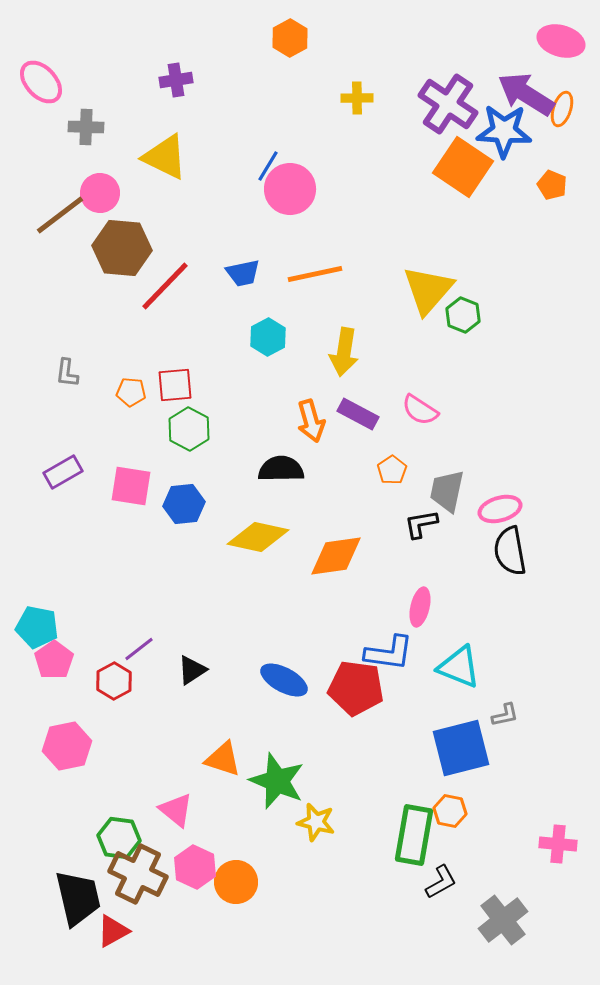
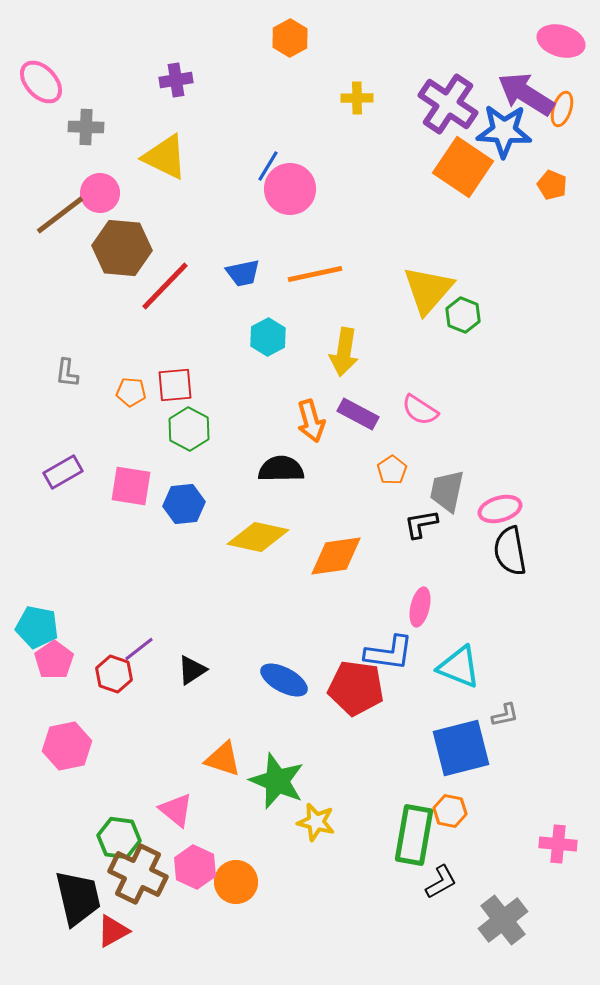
red hexagon at (114, 681): moved 7 px up; rotated 12 degrees counterclockwise
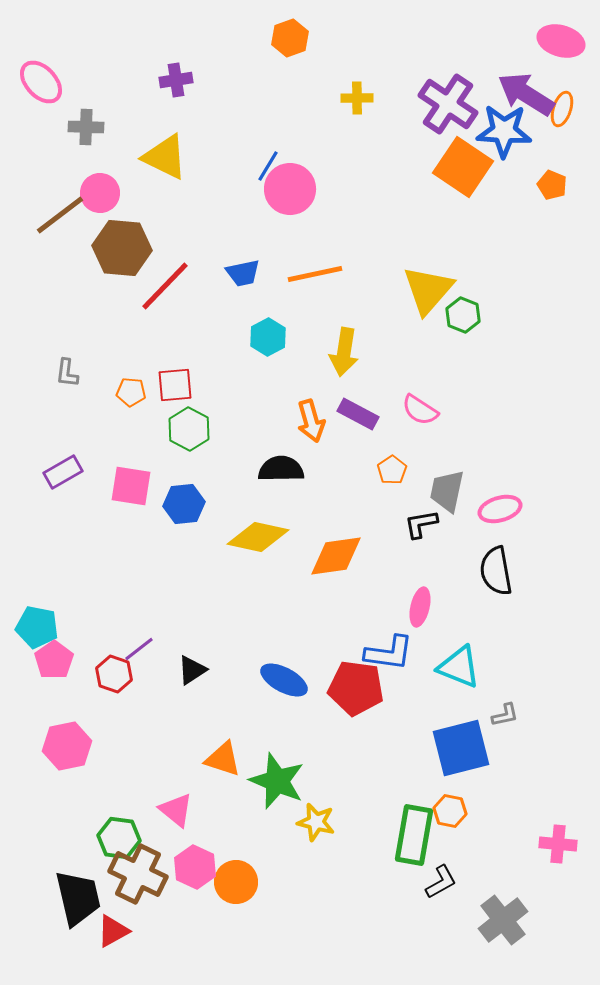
orange hexagon at (290, 38): rotated 9 degrees clockwise
black semicircle at (510, 551): moved 14 px left, 20 px down
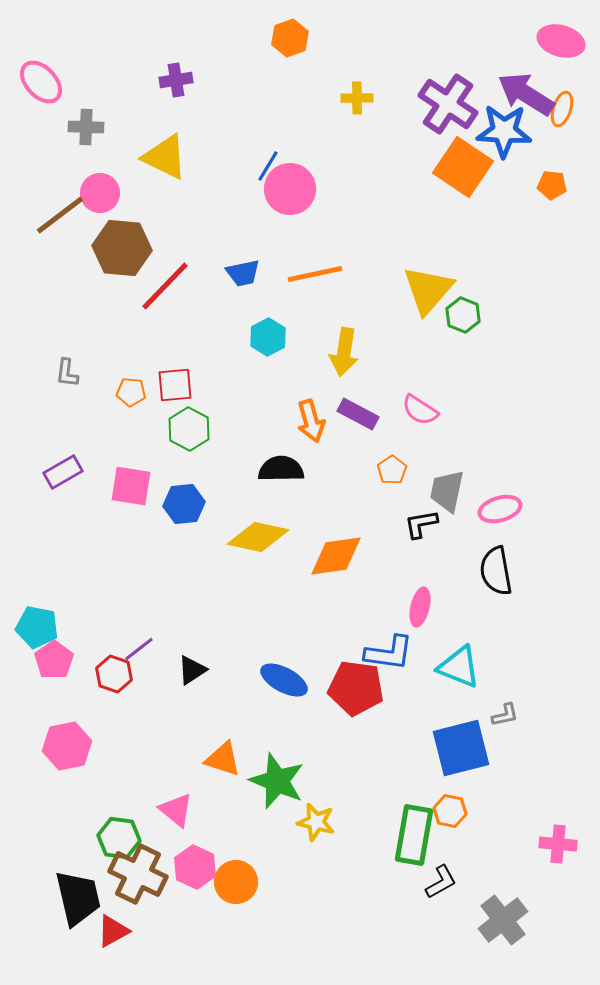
orange pentagon at (552, 185): rotated 16 degrees counterclockwise
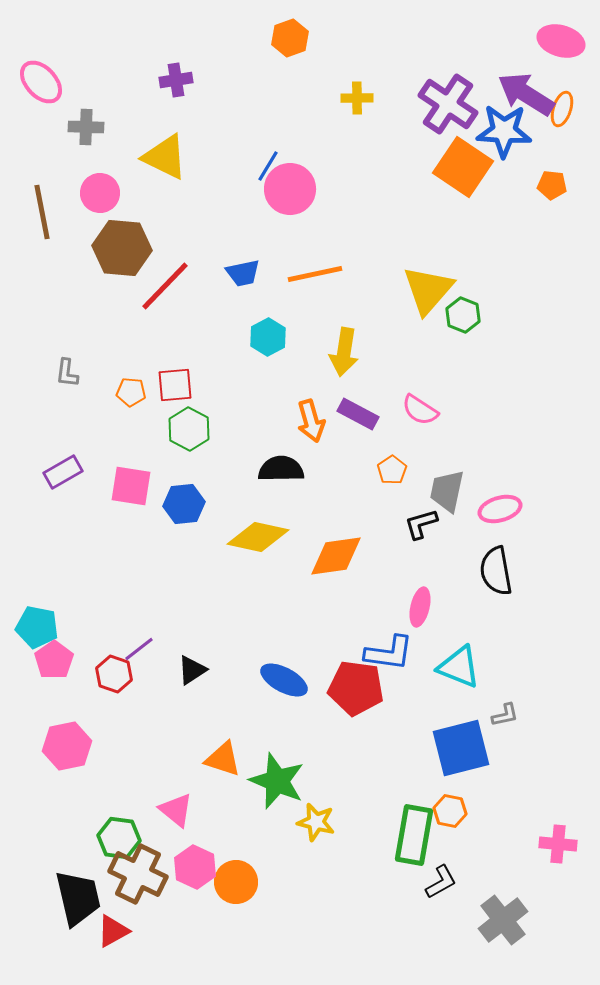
brown line at (60, 215): moved 18 px left, 3 px up; rotated 64 degrees counterclockwise
black L-shape at (421, 524): rotated 6 degrees counterclockwise
